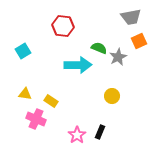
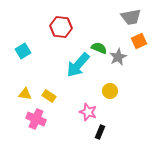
red hexagon: moved 2 px left, 1 px down
cyan arrow: rotated 132 degrees clockwise
yellow circle: moved 2 px left, 5 px up
yellow rectangle: moved 2 px left, 5 px up
pink star: moved 11 px right, 23 px up; rotated 18 degrees counterclockwise
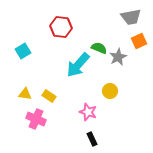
black rectangle: moved 8 px left, 7 px down; rotated 48 degrees counterclockwise
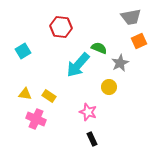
gray star: moved 2 px right, 6 px down
yellow circle: moved 1 px left, 4 px up
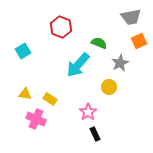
red hexagon: rotated 15 degrees clockwise
green semicircle: moved 5 px up
yellow rectangle: moved 1 px right, 3 px down
pink star: rotated 18 degrees clockwise
black rectangle: moved 3 px right, 5 px up
